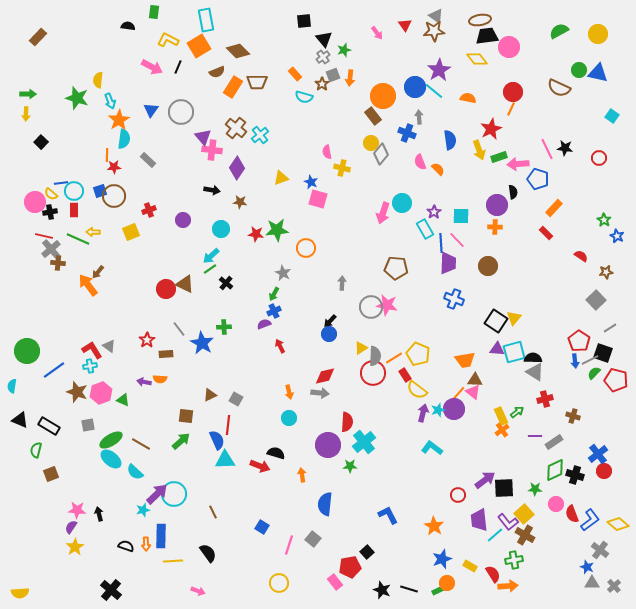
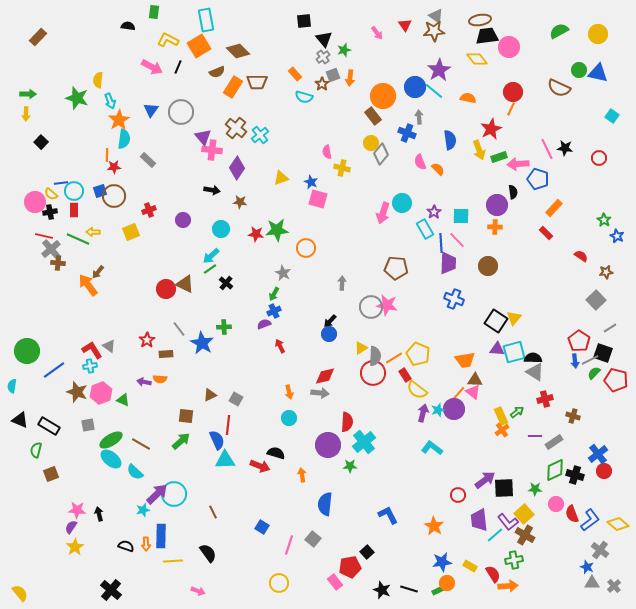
blue star at (442, 559): moved 3 px down; rotated 12 degrees clockwise
yellow semicircle at (20, 593): rotated 126 degrees counterclockwise
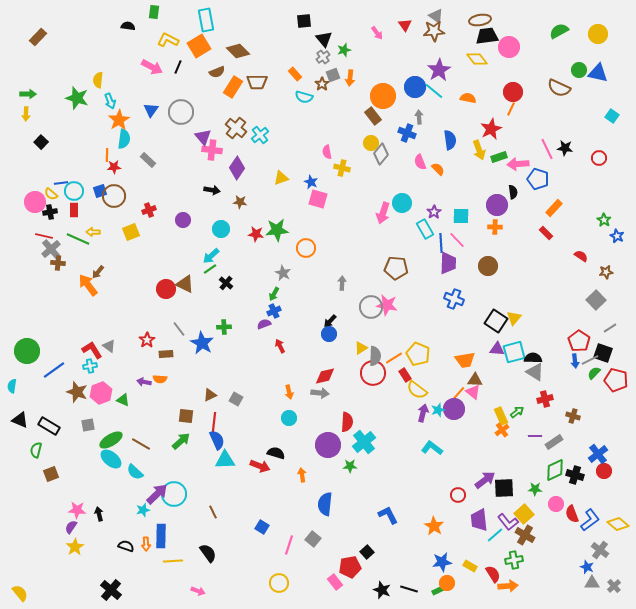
red line at (228, 425): moved 14 px left, 3 px up
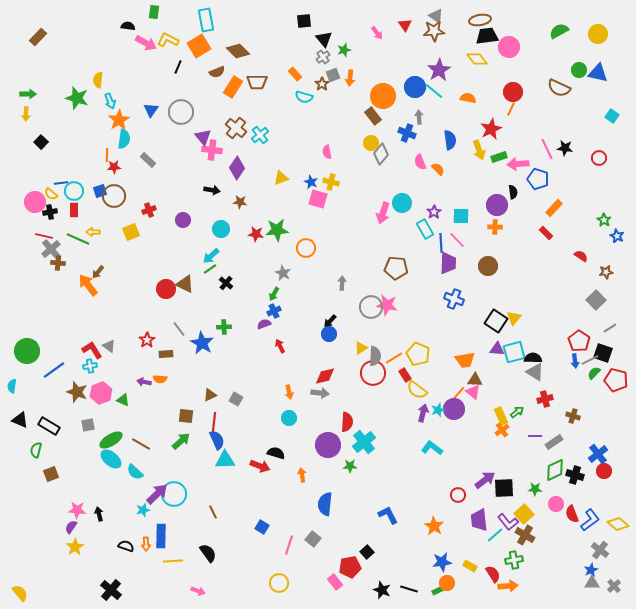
pink arrow at (152, 67): moved 6 px left, 24 px up
yellow cross at (342, 168): moved 11 px left, 14 px down
blue star at (587, 567): moved 4 px right, 3 px down; rotated 24 degrees clockwise
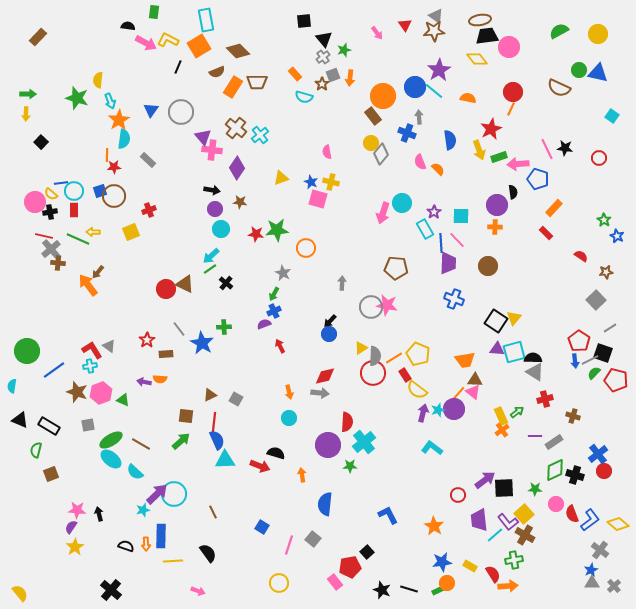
purple circle at (183, 220): moved 32 px right, 11 px up
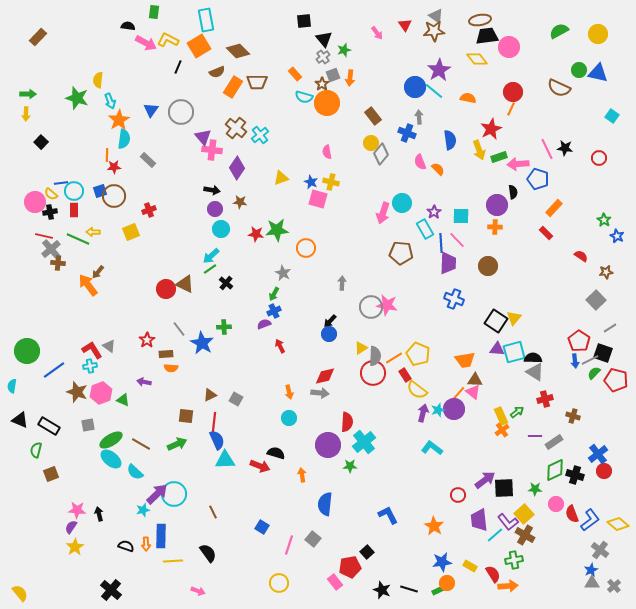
orange circle at (383, 96): moved 56 px left, 7 px down
brown pentagon at (396, 268): moved 5 px right, 15 px up
orange semicircle at (160, 379): moved 11 px right, 11 px up
green arrow at (181, 441): moved 4 px left, 3 px down; rotated 18 degrees clockwise
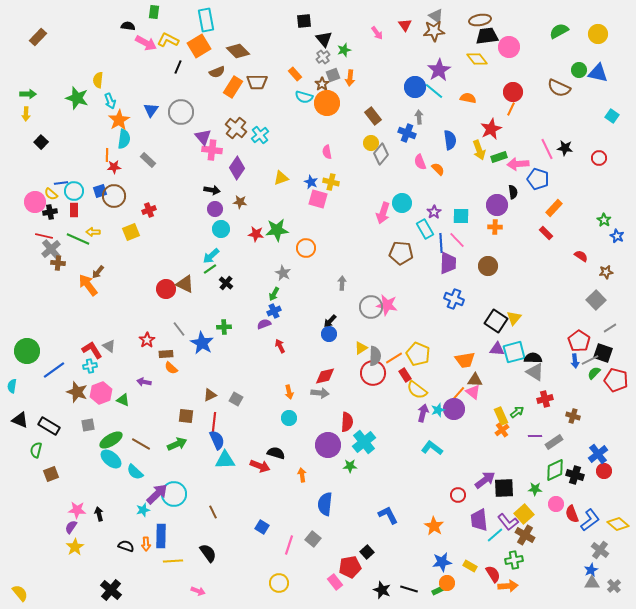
orange semicircle at (171, 368): rotated 40 degrees clockwise
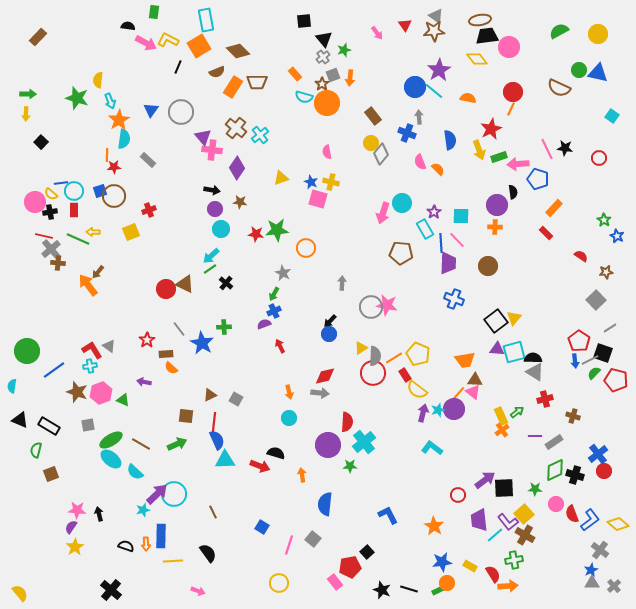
black square at (496, 321): rotated 20 degrees clockwise
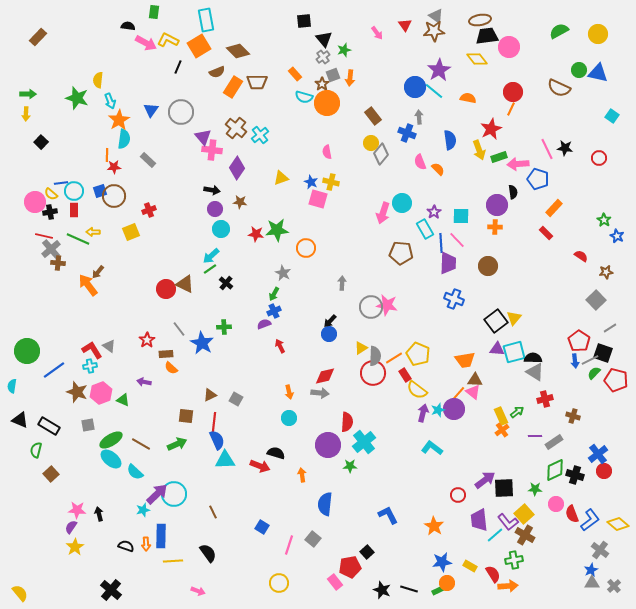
brown square at (51, 474): rotated 21 degrees counterclockwise
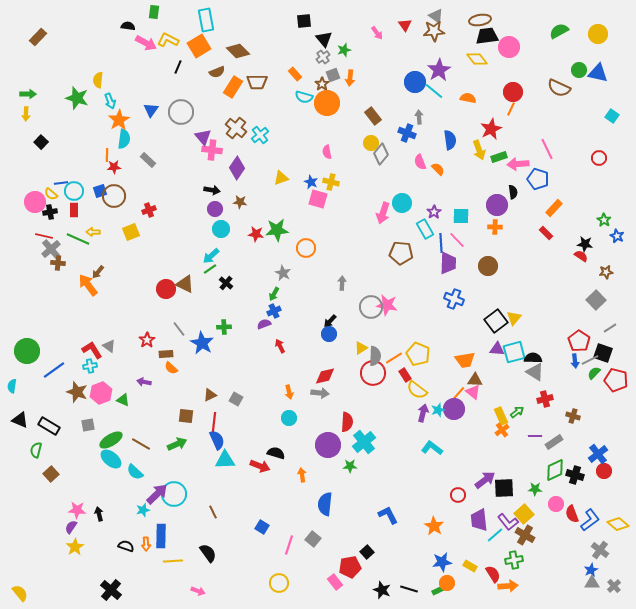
blue circle at (415, 87): moved 5 px up
black star at (565, 148): moved 20 px right, 96 px down
